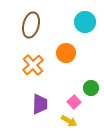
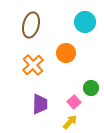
yellow arrow: moved 1 px right, 1 px down; rotated 77 degrees counterclockwise
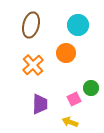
cyan circle: moved 7 px left, 3 px down
pink square: moved 3 px up; rotated 16 degrees clockwise
yellow arrow: rotated 112 degrees counterclockwise
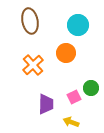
brown ellipse: moved 1 px left, 4 px up; rotated 25 degrees counterclockwise
pink square: moved 2 px up
purple trapezoid: moved 6 px right
yellow arrow: moved 1 px right
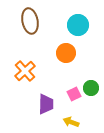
orange cross: moved 8 px left, 6 px down
pink square: moved 3 px up
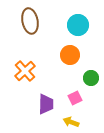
orange circle: moved 4 px right, 2 px down
green circle: moved 10 px up
pink square: moved 1 px right, 4 px down
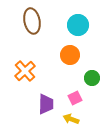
brown ellipse: moved 2 px right
green circle: moved 1 px right
yellow arrow: moved 3 px up
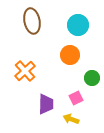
pink square: moved 1 px right
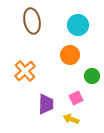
green circle: moved 2 px up
